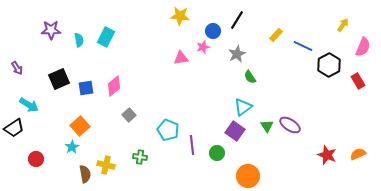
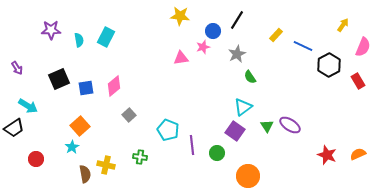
cyan arrow: moved 1 px left, 1 px down
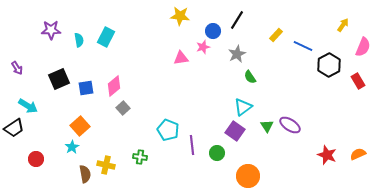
gray square: moved 6 px left, 7 px up
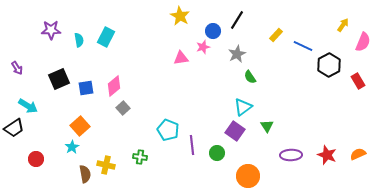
yellow star: rotated 24 degrees clockwise
pink semicircle: moved 5 px up
purple ellipse: moved 1 px right, 30 px down; rotated 35 degrees counterclockwise
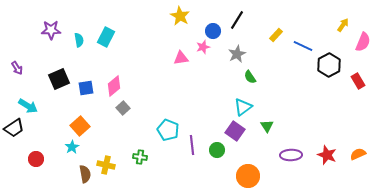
green circle: moved 3 px up
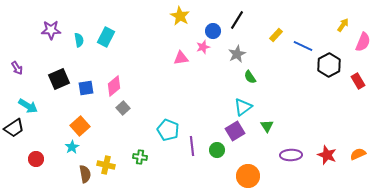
purple square: rotated 24 degrees clockwise
purple line: moved 1 px down
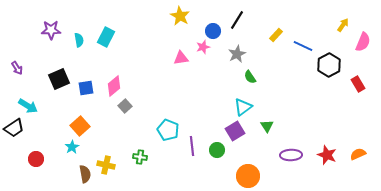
red rectangle: moved 3 px down
gray square: moved 2 px right, 2 px up
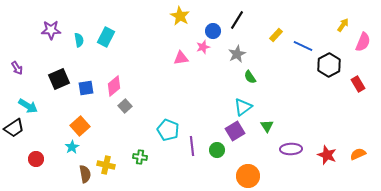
purple ellipse: moved 6 px up
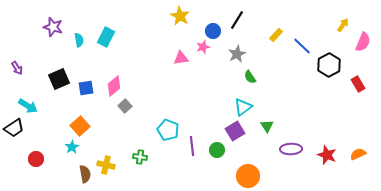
purple star: moved 2 px right, 3 px up; rotated 18 degrees clockwise
blue line: moved 1 px left; rotated 18 degrees clockwise
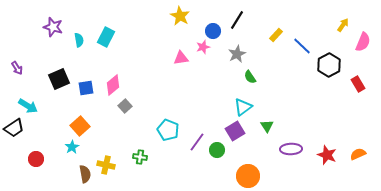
pink diamond: moved 1 px left, 1 px up
purple line: moved 5 px right, 4 px up; rotated 42 degrees clockwise
